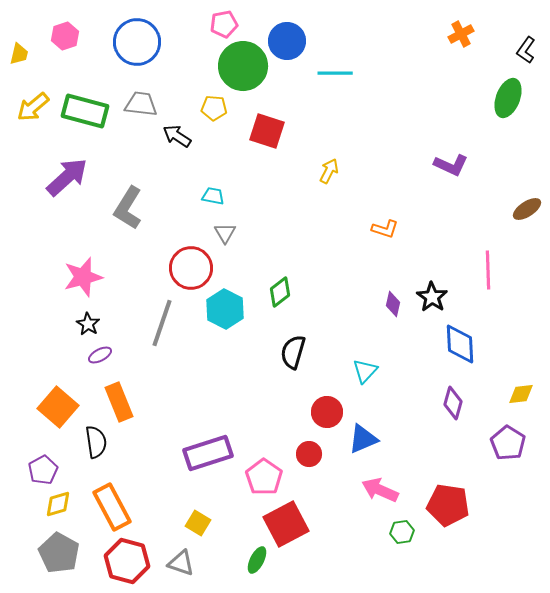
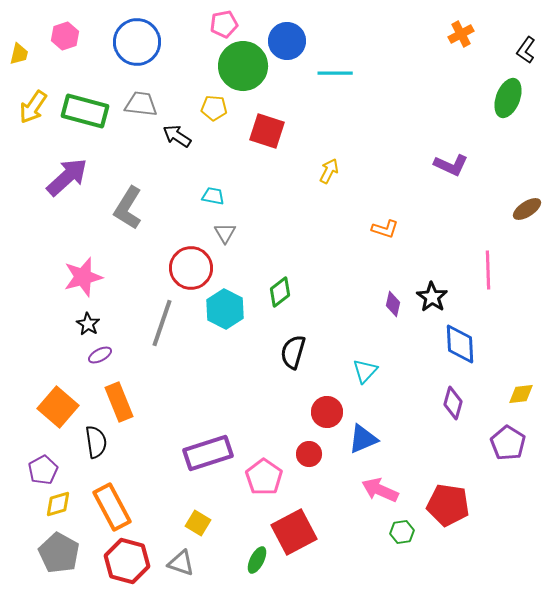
yellow arrow at (33, 107): rotated 16 degrees counterclockwise
red square at (286, 524): moved 8 px right, 8 px down
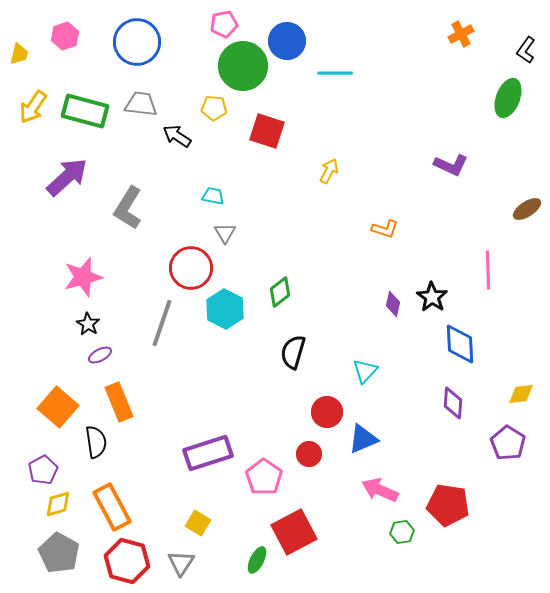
purple diamond at (453, 403): rotated 12 degrees counterclockwise
gray triangle at (181, 563): rotated 44 degrees clockwise
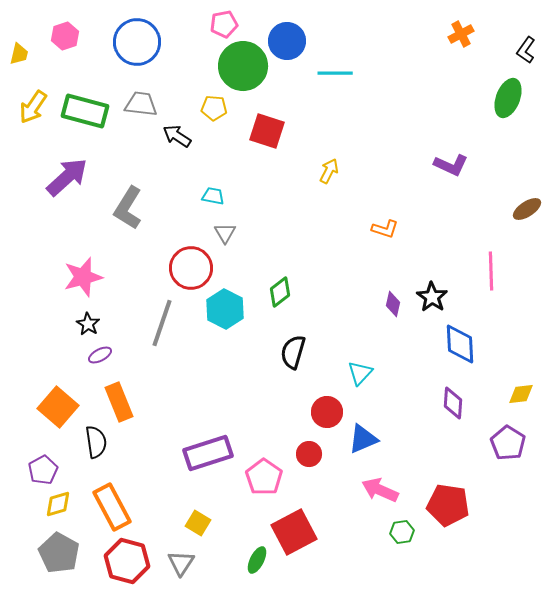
pink line at (488, 270): moved 3 px right, 1 px down
cyan triangle at (365, 371): moved 5 px left, 2 px down
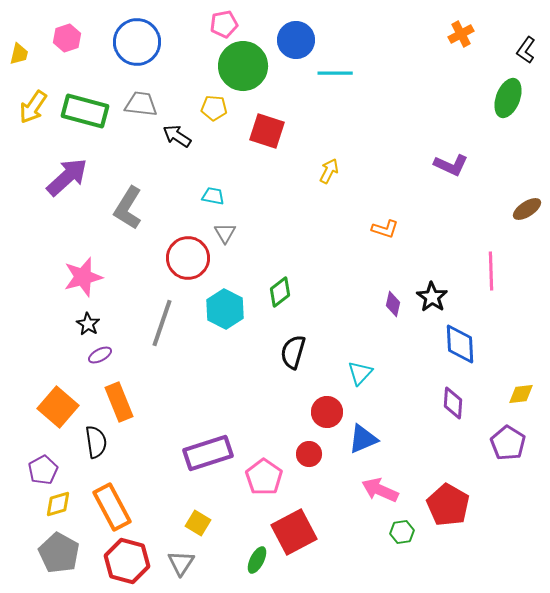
pink hexagon at (65, 36): moved 2 px right, 2 px down
blue circle at (287, 41): moved 9 px right, 1 px up
red circle at (191, 268): moved 3 px left, 10 px up
red pentagon at (448, 505): rotated 21 degrees clockwise
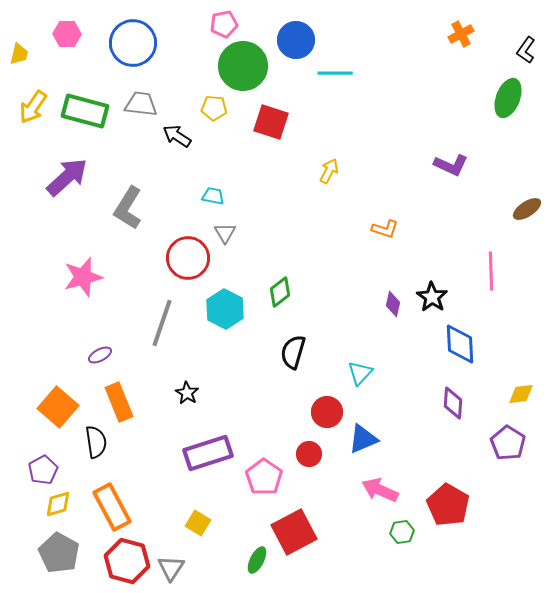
pink hexagon at (67, 38): moved 4 px up; rotated 20 degrees clockwise
blue circle at (137, 42): moved 4 px left, 1 px down
red square at (267, 131): moved 4 px right, 9 px up
black star at (88, 324): moved 99 px right, 69 px down
gray triangle at (181, 563): moved 10 px left, 5 px down
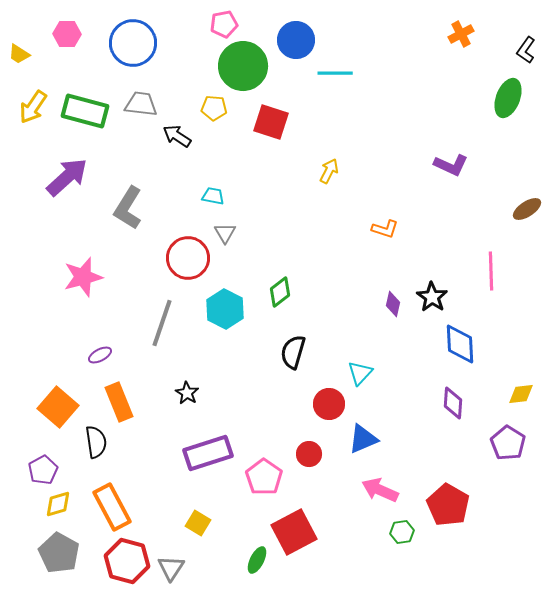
yellow trapezoid at (19, 54): rotated 110 degrees clockwise
red circle at (327, 412): moved 2 px right, 8 px up
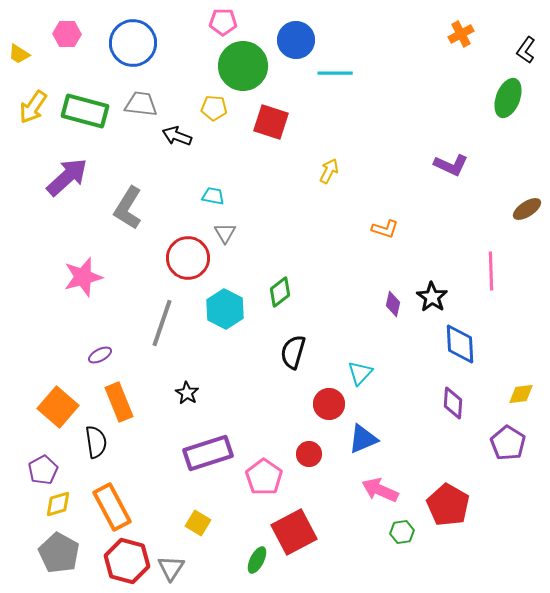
pink pentagon at (224, 24): moved 1 px left, 2 px up; rotated 12 degrees clockwise
black arrow at (177, 136): rotated 12 degrees counterclockwise
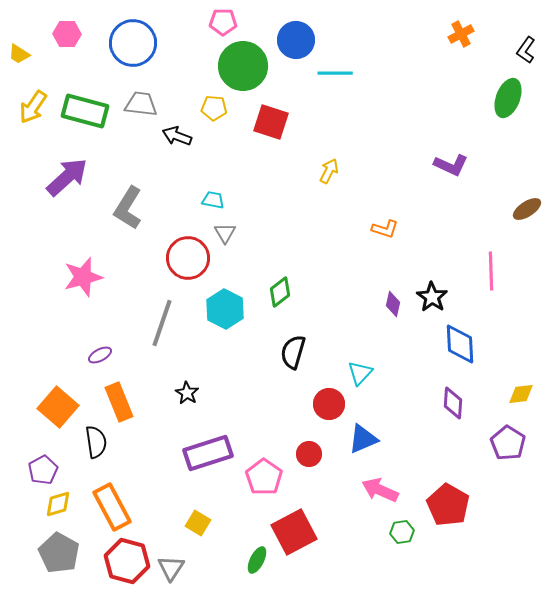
cyan trapezoid at (213, 196): moved 4 px down
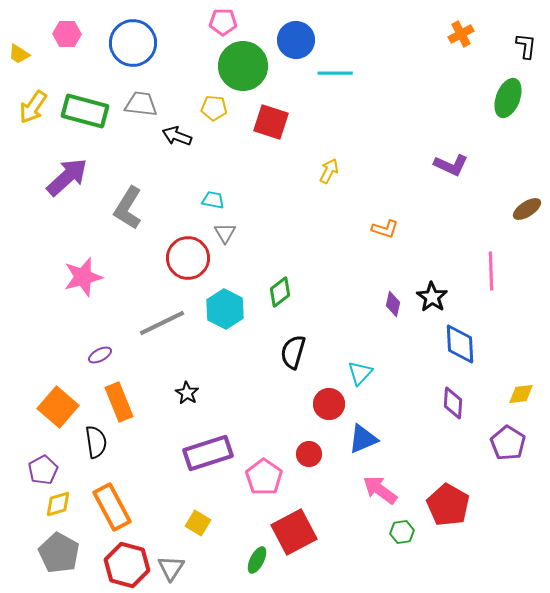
black L-shape at (526, 50): moved 4 px up; rotated 152 degrees clockwise
gray line at (162, 323): rotated 45 degrees clockwise
pink arrow at (380, 490): rotated 12 degrees clockwise
red hexagon at (127, 561): moved 4 px down
